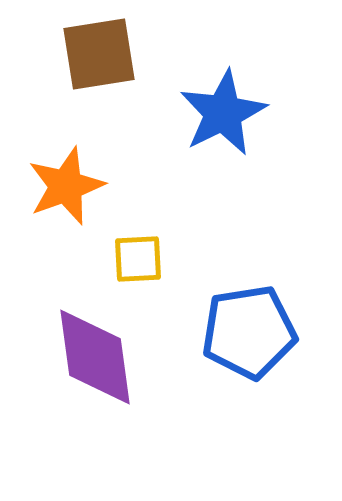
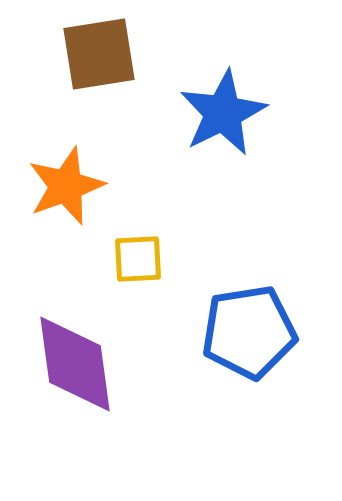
purple diamond: moved 20 px left, 7 px down
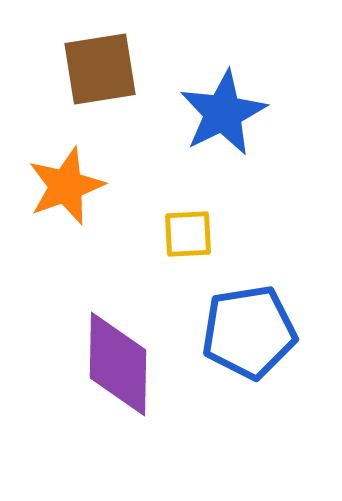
brown square: moved 1 px right, 15 px down
yellow square: moved 50 px right, 25 px up
purple diamond: moved 43 px right; rotated 9 degrees clockwise
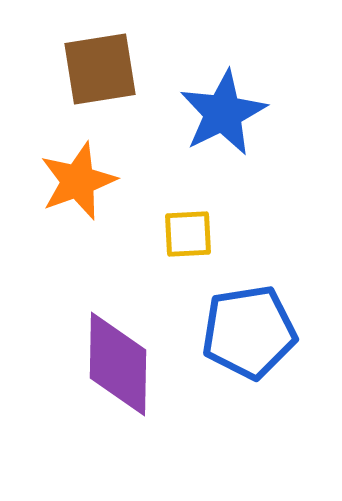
orange star: moved 12 px right, 5 px up
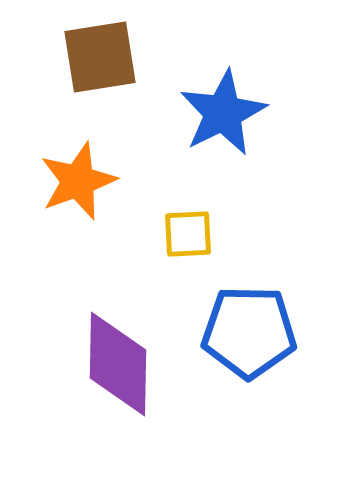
brown square: moved 12 px up
blue pentagon: rotated 10 degrees clockwise
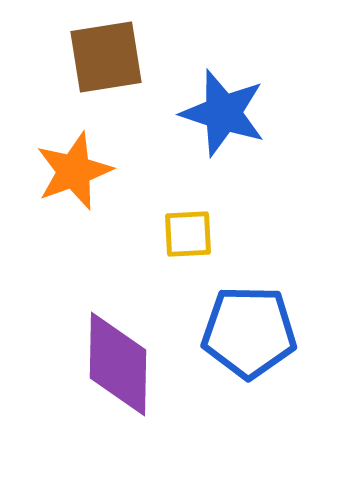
brown square: moved 6 px right
blue star: rotated 28 degrees counterclockwise
orange star: moved 4 px left, 10 px up
